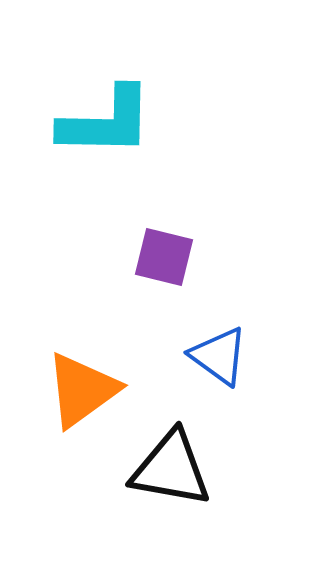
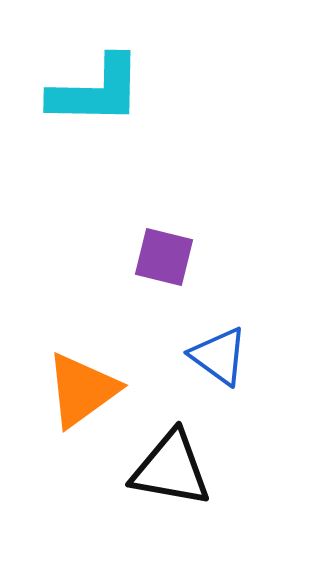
cyan L-shape: moved 10 px left, 31 px up
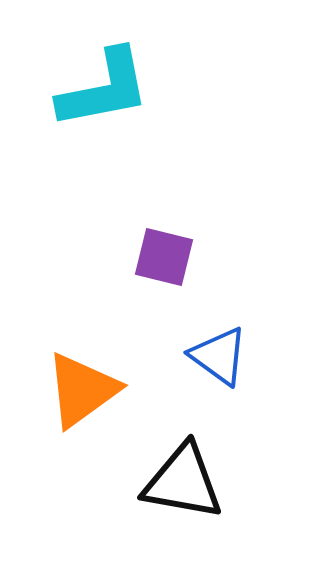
cyan L-shape: moved 8 px right, 2 px up; rotated 12 degrees counterclockwise
black triangle: moved 12 px right, 13 px down
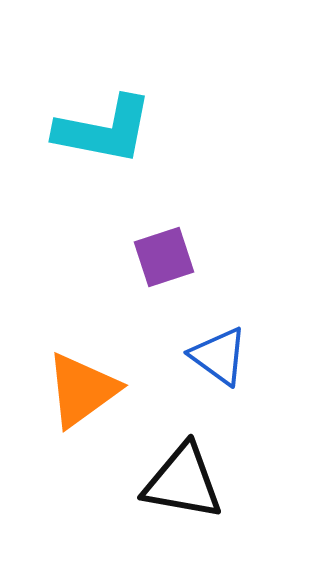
cyan L-shape: moved 41 px down; rotated 22 degrees clockwise
purple square: rotated 32 degrees counterclockwise
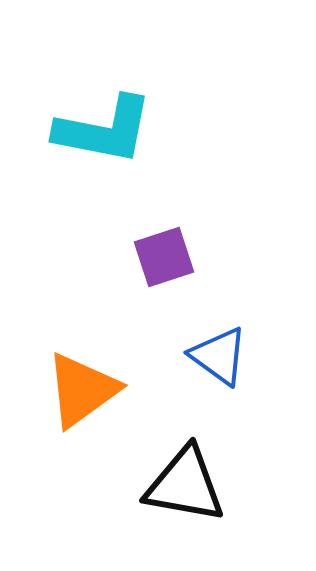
black triangle: moved 2 px right, 3 px down
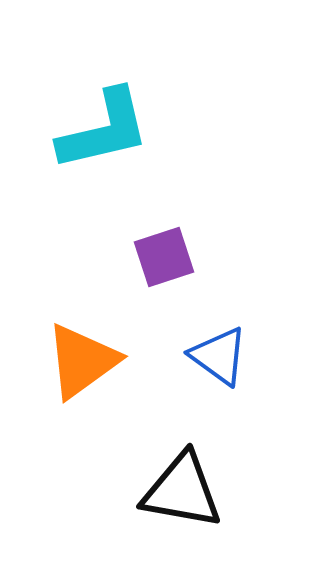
cyan L-shape: rotated 24 degrees counterclockwise
orange triangle: moved 29 px up
black triangle: moved 3 px left, 6 px down
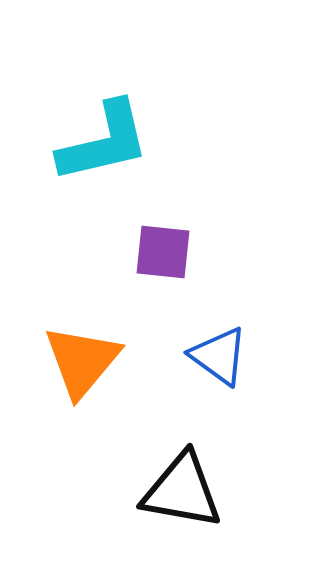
cyan L-shape: moved 12 px down
purple square: moved 1 px left, 5 px up; rotated 24 degrees clockwise
orange triangle: rotated 14 degrees counterclockwise
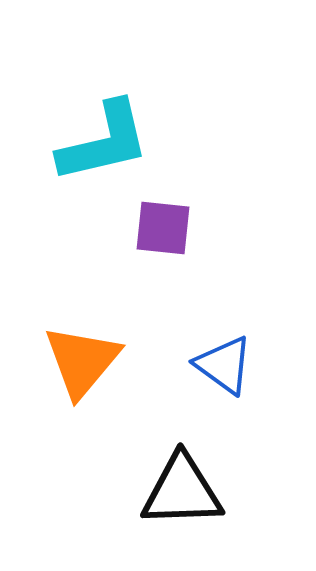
purple square: moved 24 px up
blue triangle: moved 5 px right, 9 px down
black triangle: rotated 12 degrees counterclockwise
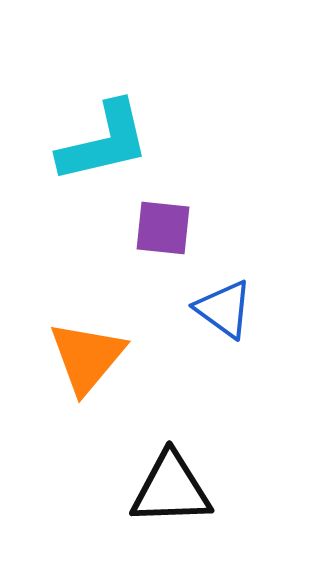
orange triangle: moved 5 px right, 4 px up
blue triangle: moved 56 px up
black triangle: moved 11 px left, 2 px up
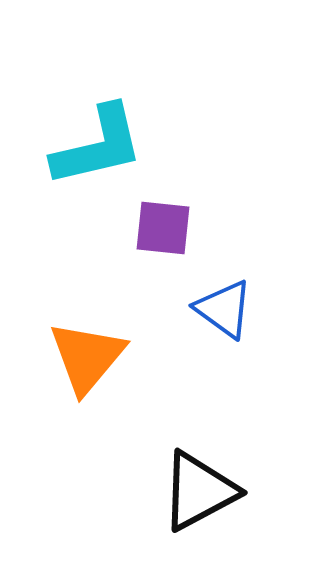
cyan L-shape: moved 6 px left, 4 px down
black triangle: moved 28 px right, 2 px down; rotated 26 degrees counterclockwise
